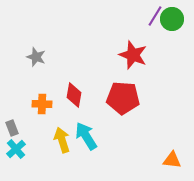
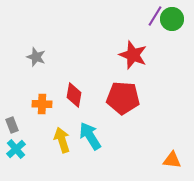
gray rectangle: moved 3 px up
cyan arrow: moved 4 px right
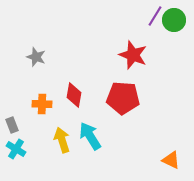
green circle: moved 2 px right, 1 px down
cyan cross: rotated 18 degrees counterclockwise
orange triangle: moved 1 px left; rotated 18 degrees clockwise
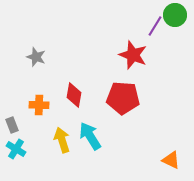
purple line: moved 10 px down
green circle: moved 1 px right, 5 px up
orange cross: moved 3 px left, 1 px down
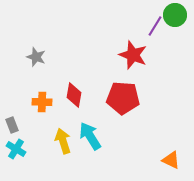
orange cross: moved 3 px right, 3 px up
yellow arrow: moved 1 px right, 1 px down
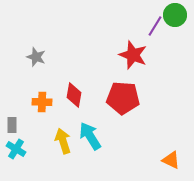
gray rectangle: rotated 21 degrees clockwise
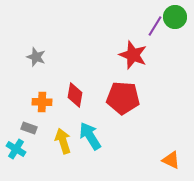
green circle: moved 2 px down
red diamond: moved 1 px right
gray rectangle: moved 17 px right, 3 px down; rotated 70 degrees counterclockwise
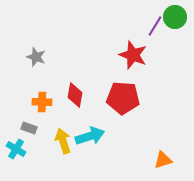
cyan arrow: rotated 104 degrees clockwise
orange triangle: moved 8 px left; rotated 42 degrees counterclockwise
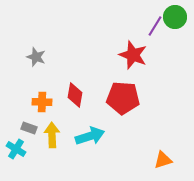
yellow arrow: moved 11 px left, 6 px up; rotated 15 degrees clockwise
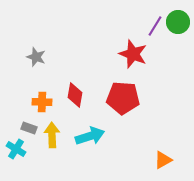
green circle: moved 3 px right, 5 px down
red star: moved 1 px up
orange triangle: rotated 12 degrees counterclockwise
